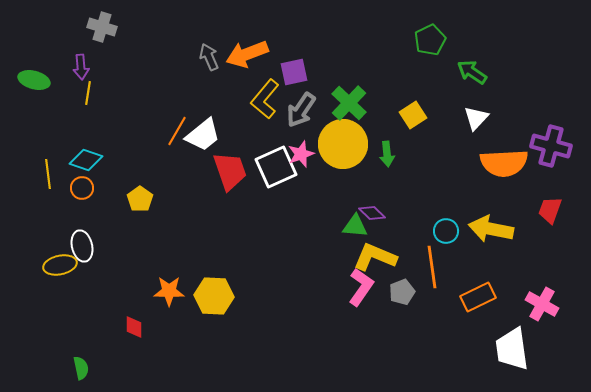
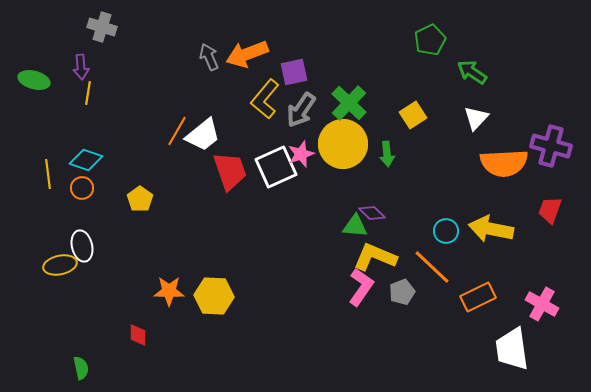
orange line at (432, 267): rotated 39 degrees counterclockwise
red diamond at (134, 327): moved 4 px right, 8 px down
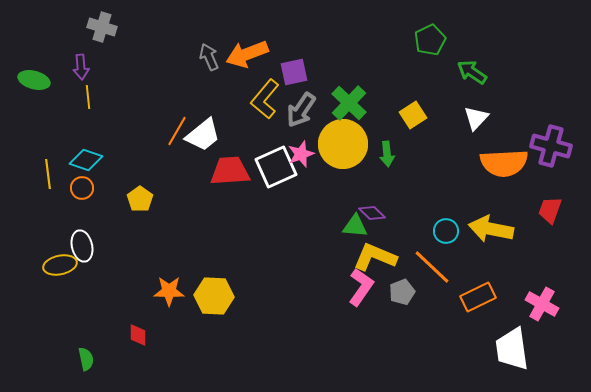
yellow line at (88, 93): moved 4 px down; rotated 15 degrees counterclockwise
red trapezoid at (230, 171): rotated 75 degrees counterclockwise
green semicircle at (81, 368): moved 5 px right, 9 px up
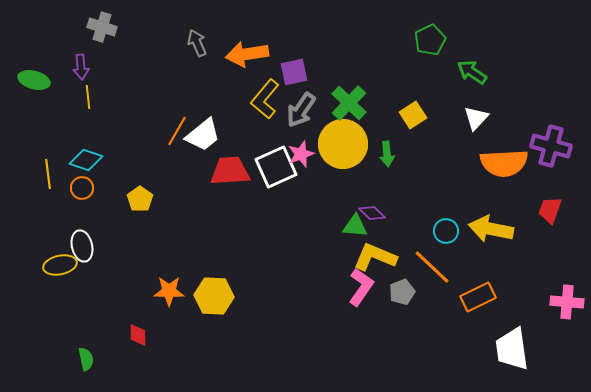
orange arrow at (247, 54): rotated 12 degrees clockwise
gray arrow at (209, 57): moved 12 px left, 14 px up
pink cross at (542, 304): moved 25 px right, 2 px up; rotated 24 degrees counterclockwise
